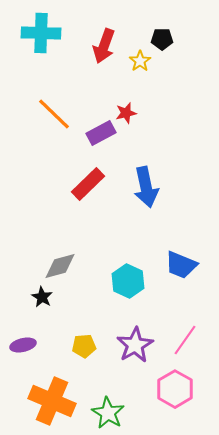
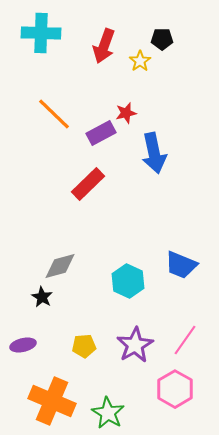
blue arrow: moved 8 px right, 34 px up
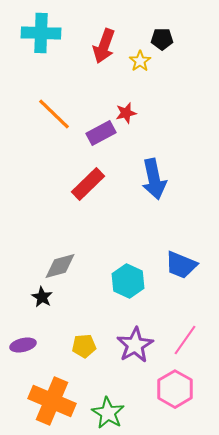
blue arrow: moved 26 px down
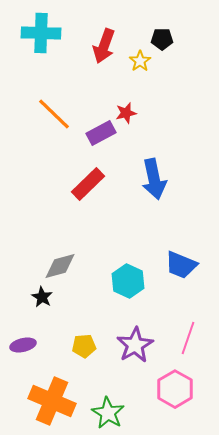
pink line: moved 3 px right, 2 px up; rotated 16 degrees counterclockwise
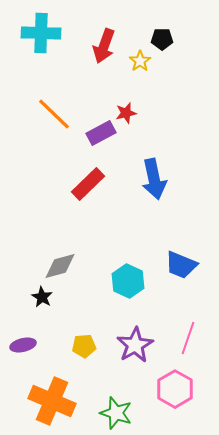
green star: moved 8 px right; rotated 12 degrees counterclockwise
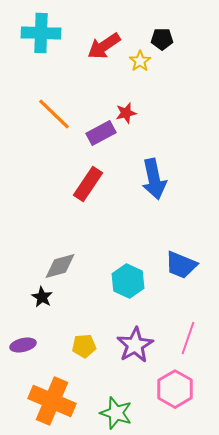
red arrow: rotated 36 degrees clockwise
red rectangle: rotated 12 degrees counterclockwise
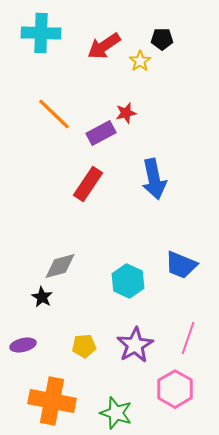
orange cross: rotated 12 degrees counterclockwise
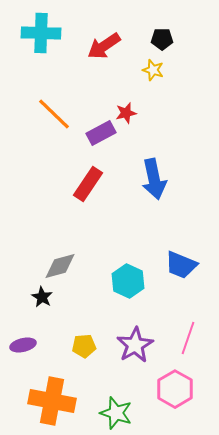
yellow star: moved 13 px right, 9 px down; rotated 20 degrees counterclockwise
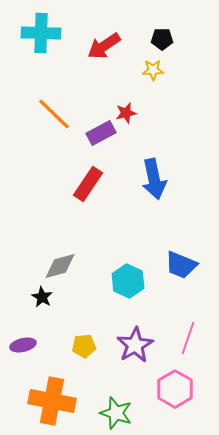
yellow star: rotated 20 degrees counterclockwise
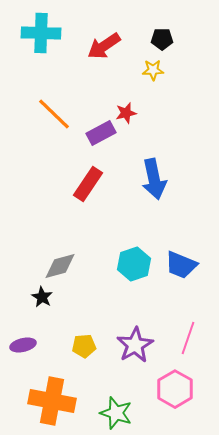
cyan hexagon: moved 6 px right, 17 px up; rotated 16 degrees clockwise
